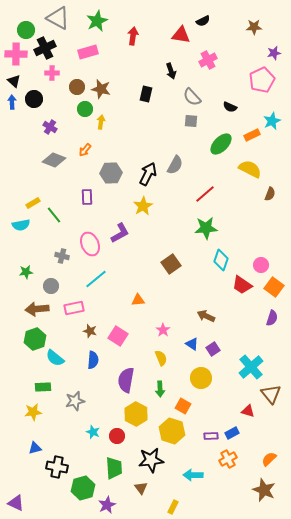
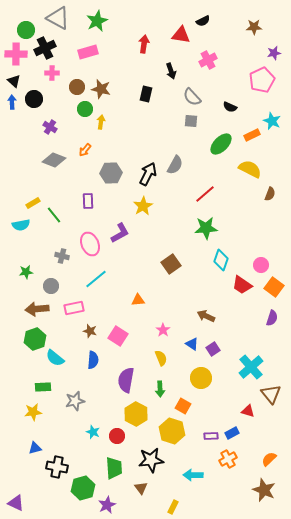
red arrow at (133, 36): moved 11 px right, 8 px down
cyan star at (272, 121): rotated 24 degrees counterclockwise
purple rectangle at (87, 197): moved 1 px right, 4 px down
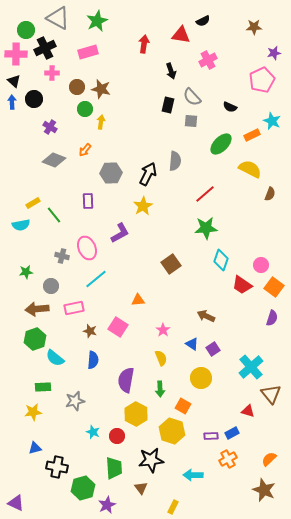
black rectangle at (146, 94): moved 22 px right, 11 px down
gray semicircle at (175, 165): moved 4 px up; rotated 24 degrees counterclockwise
pink ellipse at (90, 244): moved 3 px left, 4 px down
pink square at (118, 336): moved 9 px up
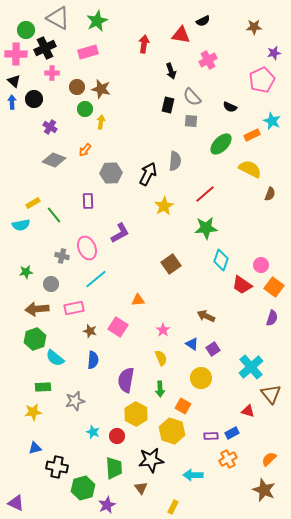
yellow star at (143, 206): moved 21 px right
gray circle at (51, 286): moved 2 px up
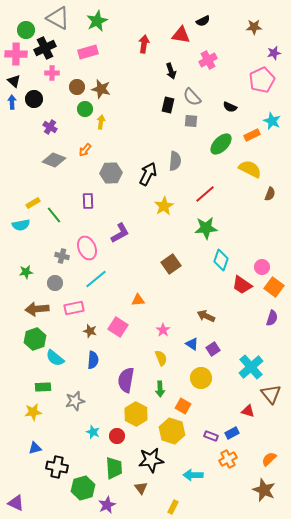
pink circle at (261, 265): moved 1 px right, 2 px down
gray circle at (51, 284): moved 4 px right, 1 px up
purple rectangle at (211, 436): rotated 24 degrees clockwise
